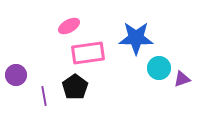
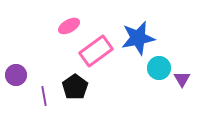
blue star: moved 2 px right; rotated 12 degrees counterclockwise
pink rectangle: moved 8 px right, 2 px up; rotated 28 degrees counterclockwise
purple triangle: rotated 42 degrees counterclockwise
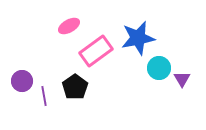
purple circle: moved 6 px right, 6 px down
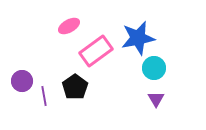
cyan circle: moved 5 px left
purple triangle: moved 26 px left, 20 px down
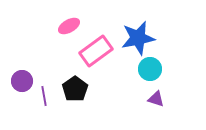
cyan circle: moved 4 px left, 1 px down
black pentagon: moved 2 px down
purple triangle: rotated 42 degrees counterclockwise
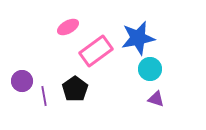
pink ellipse: moved 1 px left, 1 px down
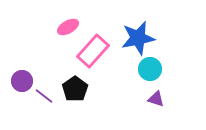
pink rectangle: moved 3 px left; rotated 12 degrees counterclockwise
purple line: rotated 42 degrees counterclockwise
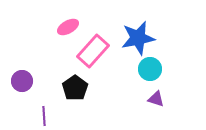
black pentagon: moved 1 px up
purple line: moved 20 px down; rotated 48 degrees clockwise
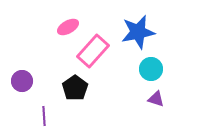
blue star: moved 6 px up
cyan circle: moved 1 px right
